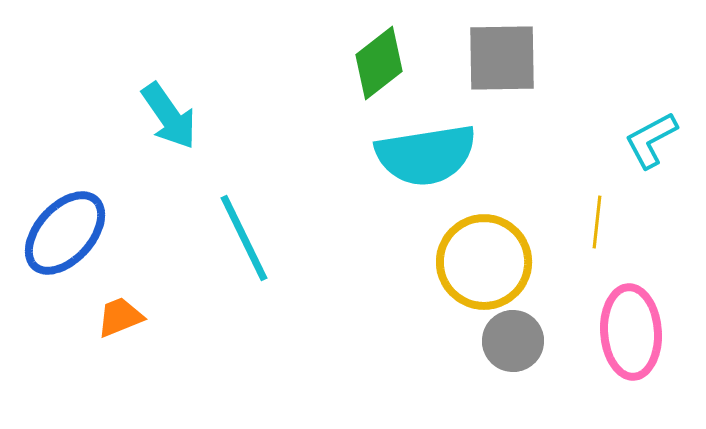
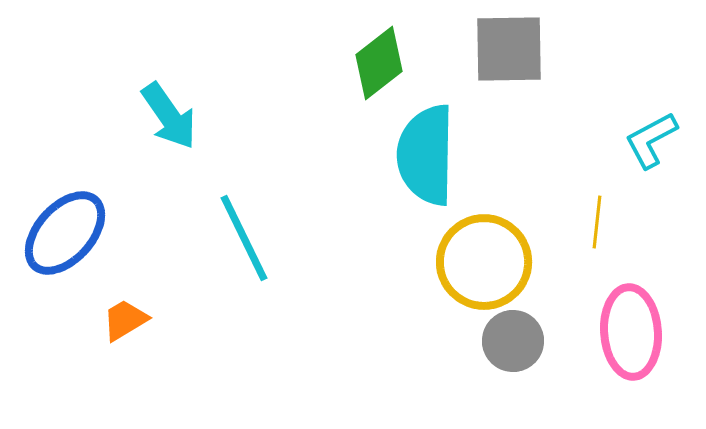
gray square: moved 7 px right, 9 px up
cyan semicircle: rotated 100 degrees clockwise
orange trapezoid: moved 5 px right, 3 px down; rotated 9 degrees counterclockwise
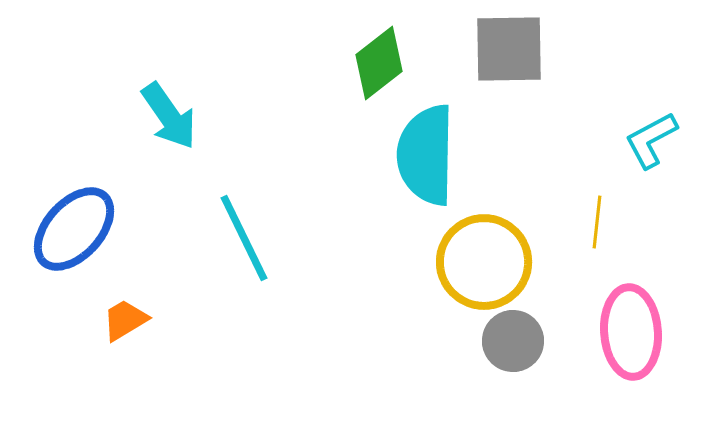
blue ellipse: moved 9 px right, 4 px up
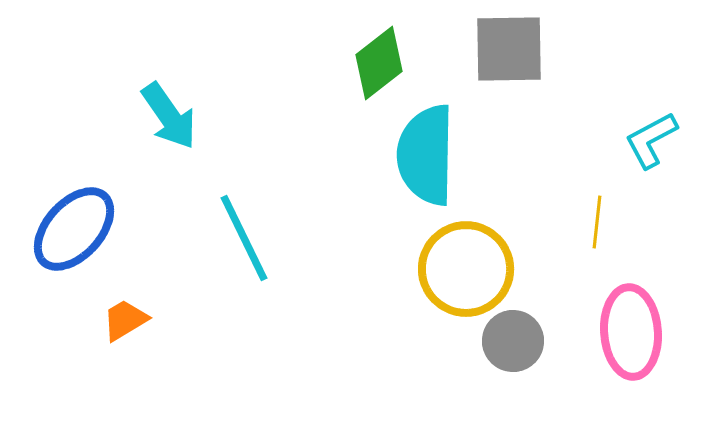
yellow circle: moved 18 px left, 7 px down
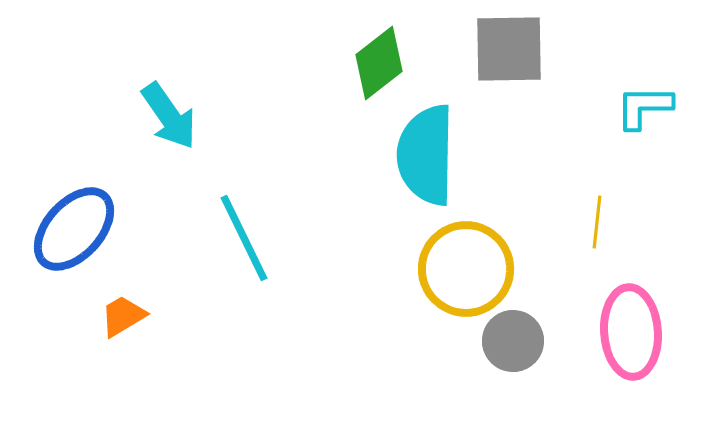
cyan L-shape: moved 7 px left, 33 px up; rotated 28 degrees clockwise
orange trapezoid: moved 2 px left, 4 px up
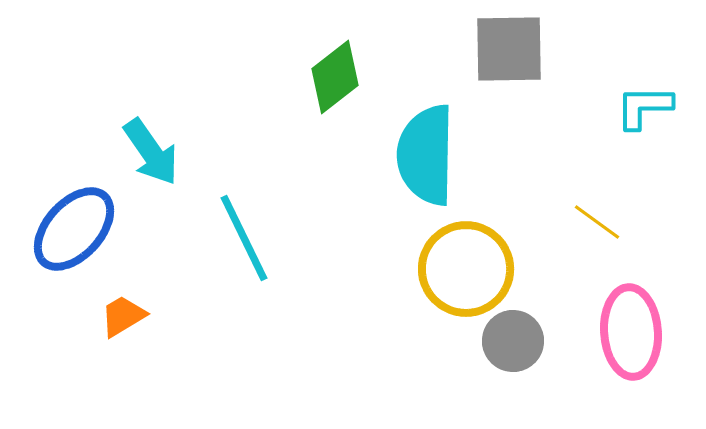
green diamond: moved 44 px left, 14 px down
cyan arrow: moved 18 px left, 36 px down
yellow line: rotated 60 degrees counterclockwise
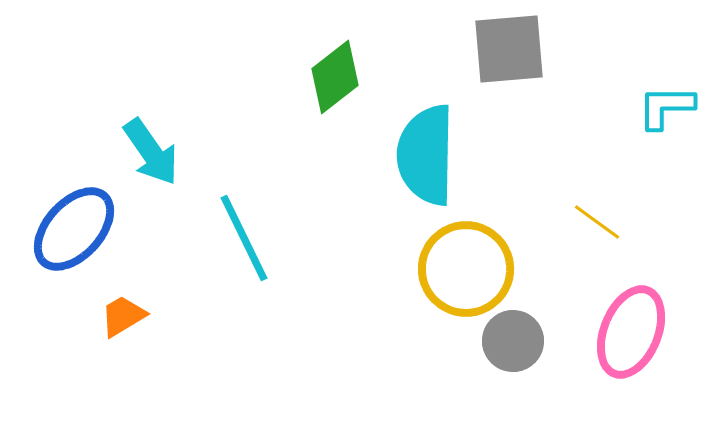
gray square: rotated 4 degrees counterclockwise
cyan L-shape: moved 22 px right
pink ellipse: rotated 26 degrees clockwise
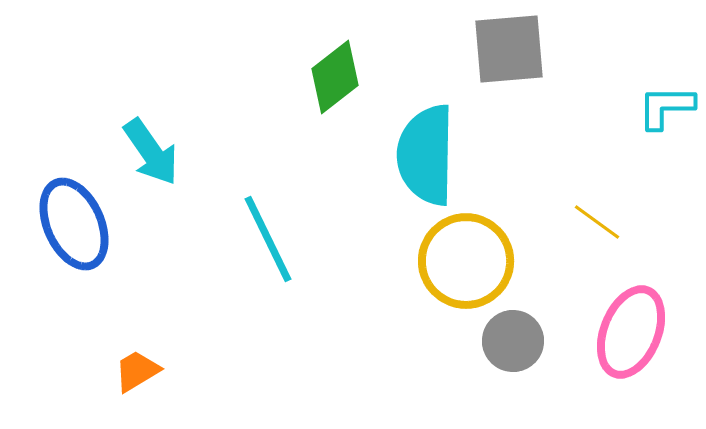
blue ellipse: moved 5 px up; rotated 66 degrees counterclockwise
cyan line: moved 24 px right, 1 px down
yellow circle: moved 8 px up
orange trapezoid: moved 14 px right, 55 px down
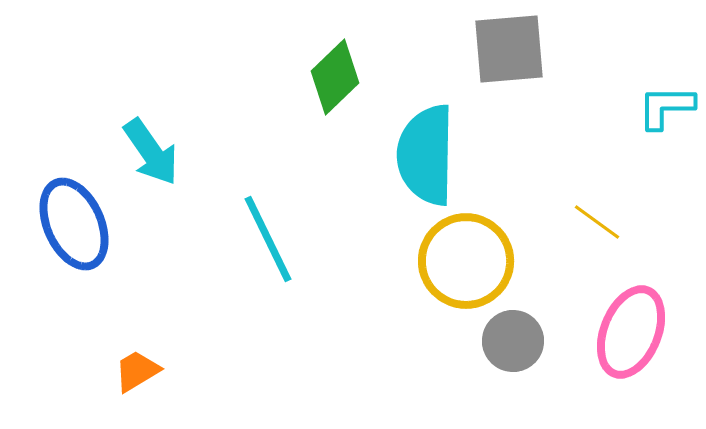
green diamond: rotated 6 degrees counterclockwise
